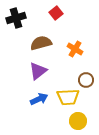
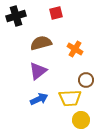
red square: rotated 24 degrees clockwise
black cross: moved 2 px up
yellow trapezoid: moved 2 px right, 1 px down
yellow circle: moved 3 px right, 1 px up
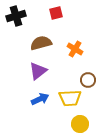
brown circle: moved 2 px right
blue arrow: moved 1 px right
yellow circle: moved 1 px left, 4 px down
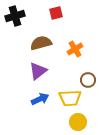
black cross: moved 1 px left
orange cross: rotated 28 degrees clockwise
yellow circle: moved 2 px left, 2 px up
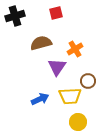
purple triangle: moved 19 px right, 4 px up; rotated 18 degrees counterclockwise
brown circle: moved 1 px down
yellow trapezoid: moved 2 px up
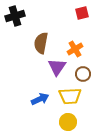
red square: moved 26 px right
brown semicircle: rotated 65 degrees counterclockwise
brown circle: moved 5 px left, 7 px up
yellow circle: moved 10 px left
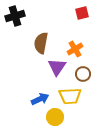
yellow circle: moved 13 px left, 5 px up
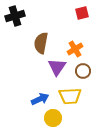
brown circle: moved 3 px up
yellow circle: moved 2 px left, 1 px down
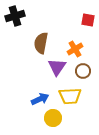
red square: moved 6 px right, 7 px down; rotated 24 degrees clockwise
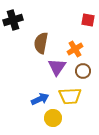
black cross: moved 2 px left, 4 px down
